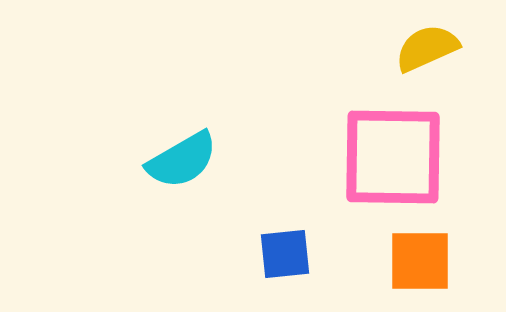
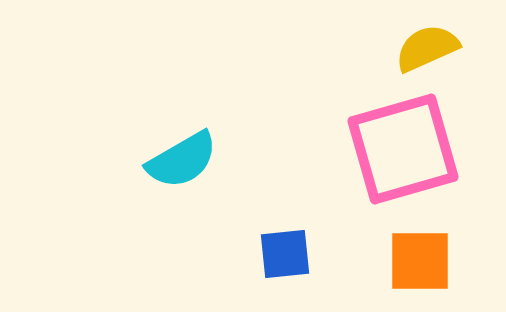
pink square: moved 10 px right, 8 px up; rotated 17 degrees counterclockwise
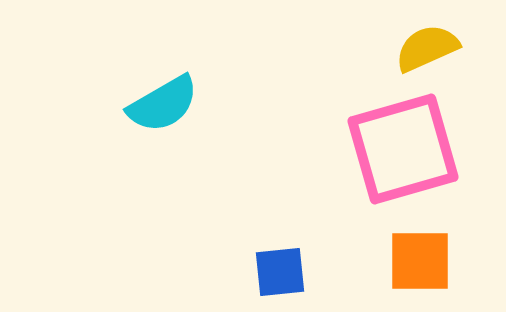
cyan semicircle: moved 19 px left, 56 px up
blue square: moved 5 px left, 18 px down
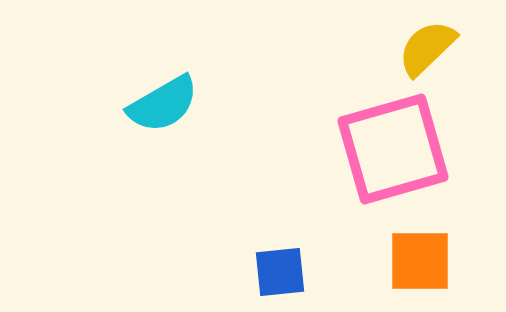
yellow semicircle: rotated 20 degrees counterclockwise
pink square: moved 10 px left
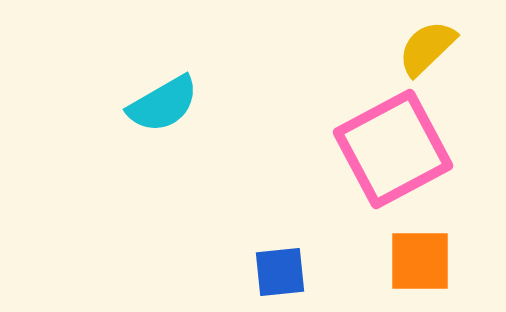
pink square: rotated 12 degrees counterclockwise
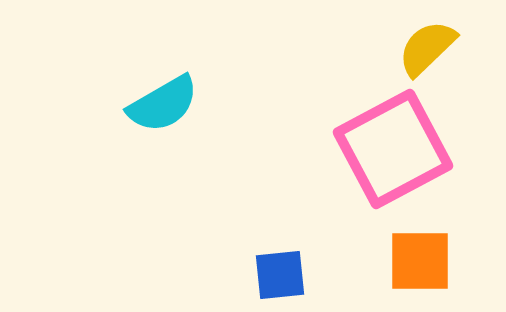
blue square: moved 3 px down
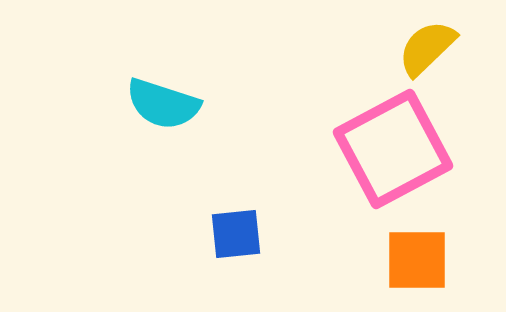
cyan semicircle: rotated 48 degrees clockwise
orange square: moved 3 px left, 1 px up
blue square: moved 44 px left, 41 px up
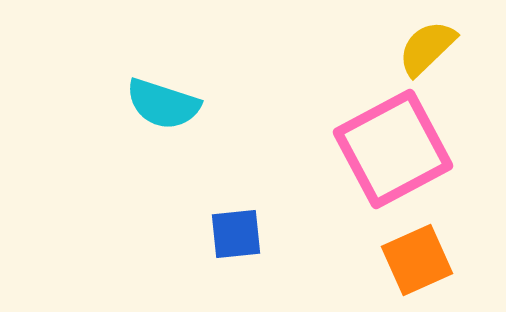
orange square: rotated 24 degrees counterclockwise
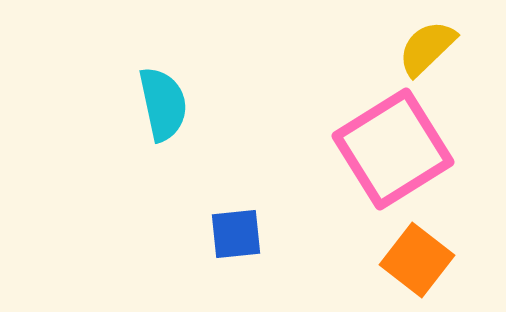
cyan semicircle: rotated 120 degrees counterclockwise
pink square: rotated 4 degrees counterclockwise
orange square: rotated 28 degrees counterclockwise
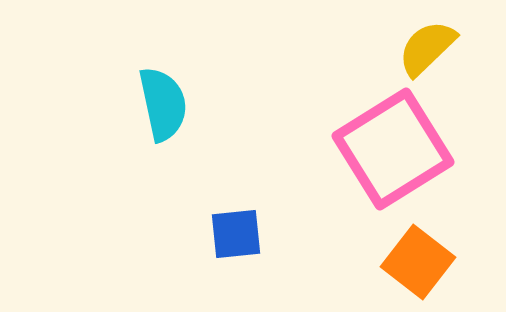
orange square: moved 1 px right, 2 px down
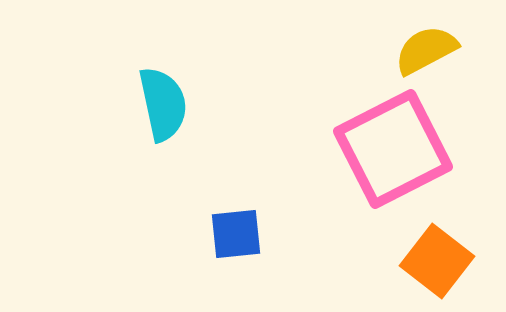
yellow semicircle: moved 1 px left, 2 px down; rotated 16 degrees clockwise
pink square: rotated 5 degrees clockwise
orange square: moved 19 px right, 1 px up
